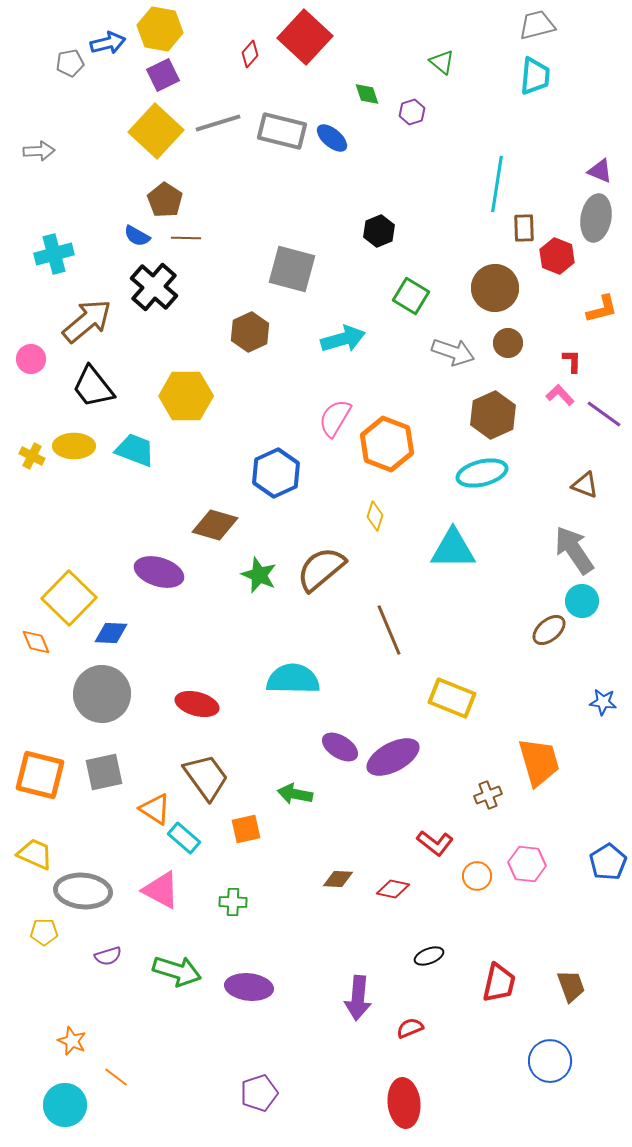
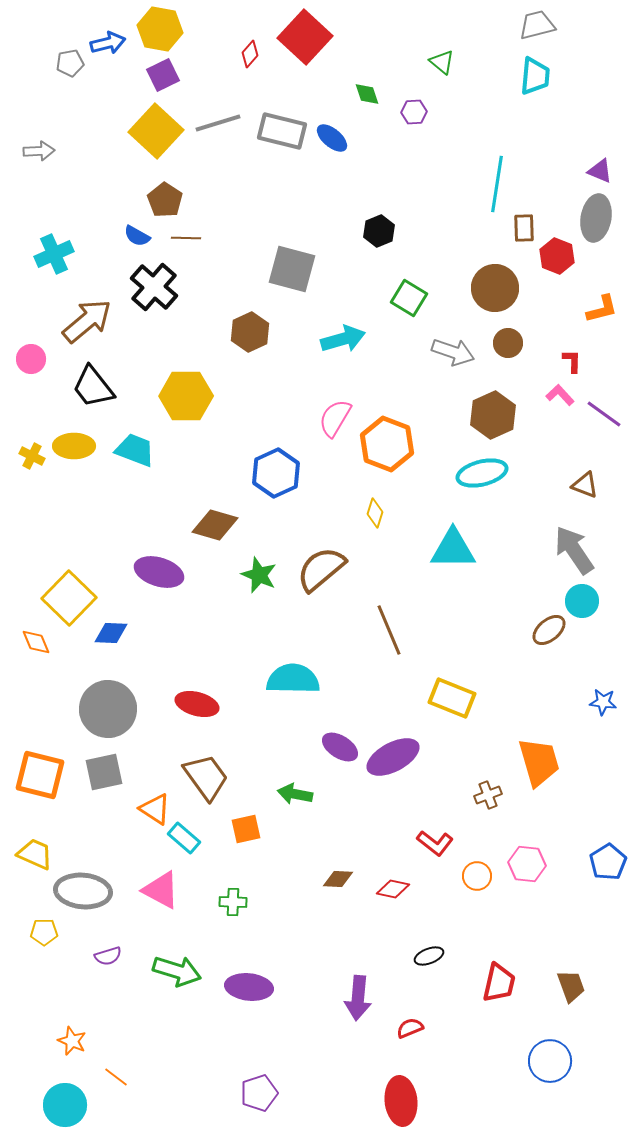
purple hexagon at (412, 112): moved 2 px right; rotated 15 degrees clockwise
cyan cross at (54, 254): rotated 9 degrees counterclockwise
green square at (411, 296): moved 2 px left, 2 px down
yellow diamond at (375, 516): moved 3 px up
gray circle at (102, 694): moved 6 px right, 15 px down
red ellipse at (404, 1103): moved 3 px left, 2 px up
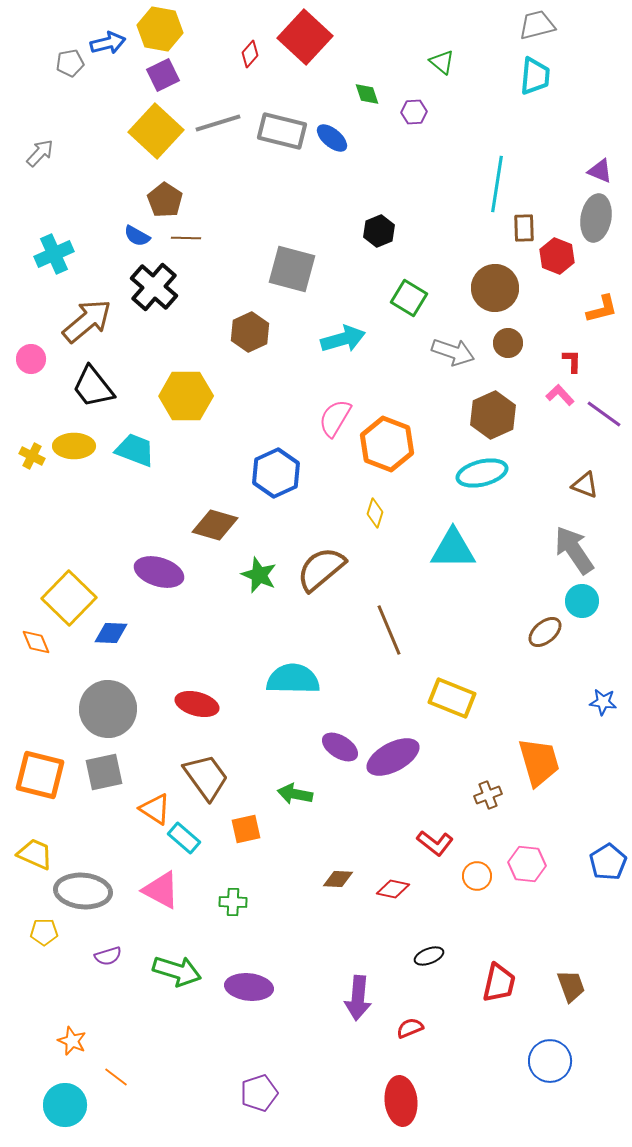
gray arrow at (39, 151): moved 1 px right, 2 px down; rotated 44 degrees counterclockwise
brown ellipse at (549, 630): moved 4 px left, 2 px down
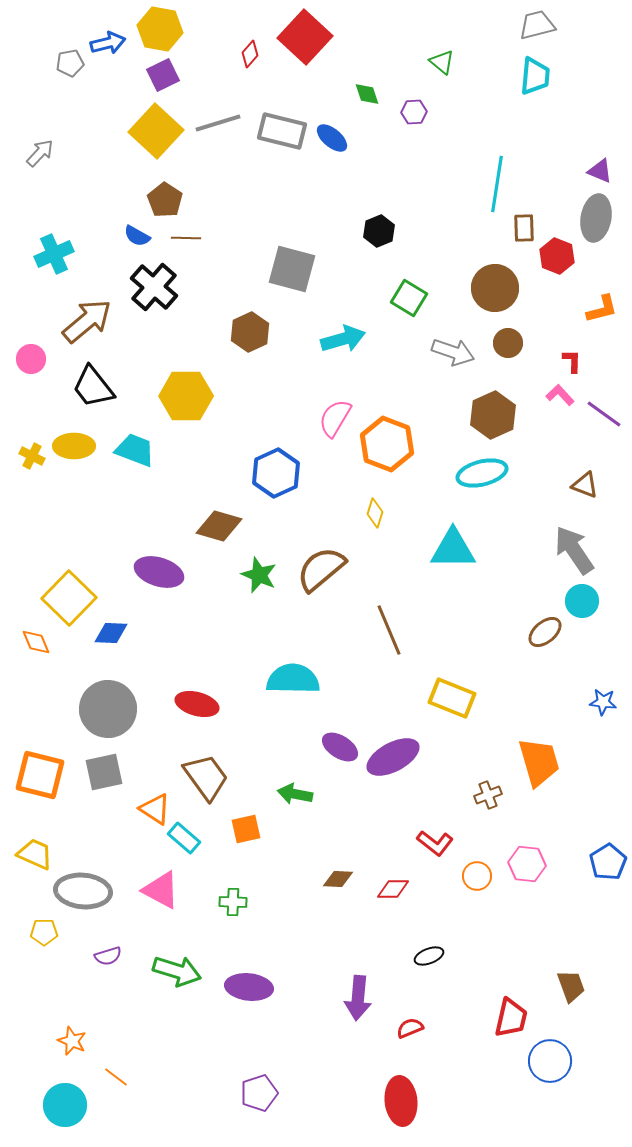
brown diamond at (215, 525): moved 4 px right, 1 px down
red diamond at (393, 889): rotated 12 degrees counterclockwise
red trapezoid at (499, 983): moved 12 px right, 35 px down
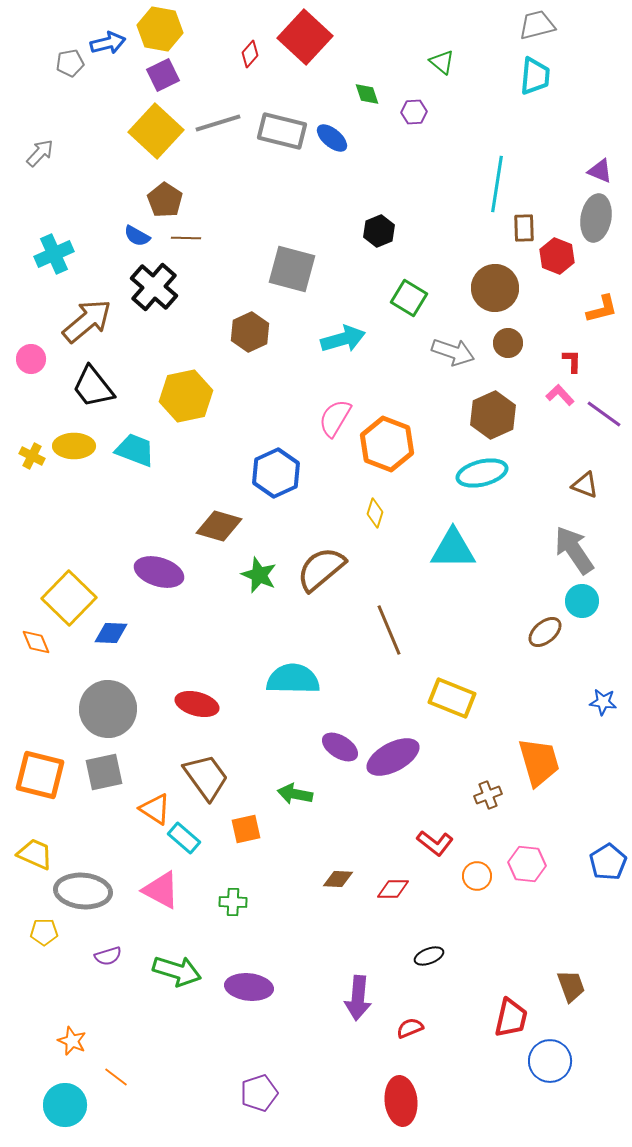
yellow hexagon at (186, 396): rotated 12 degrees counterclockwise
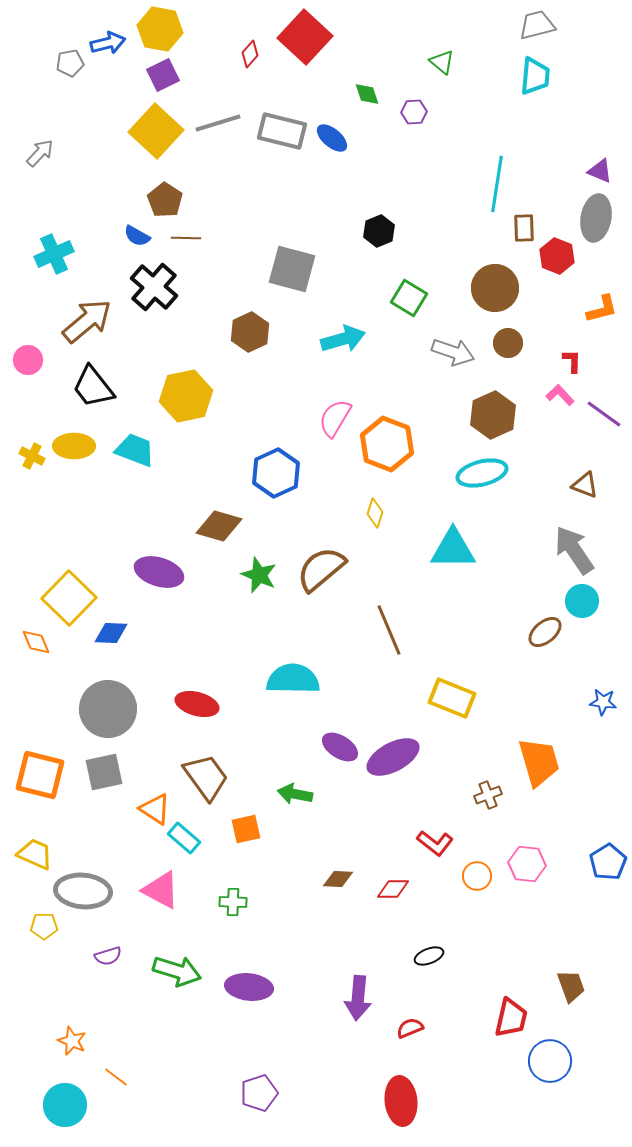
pink circle at (31, 359): moved 3 px left, 1 px down
yellow pentagon at (44, 932): moved 6 px up
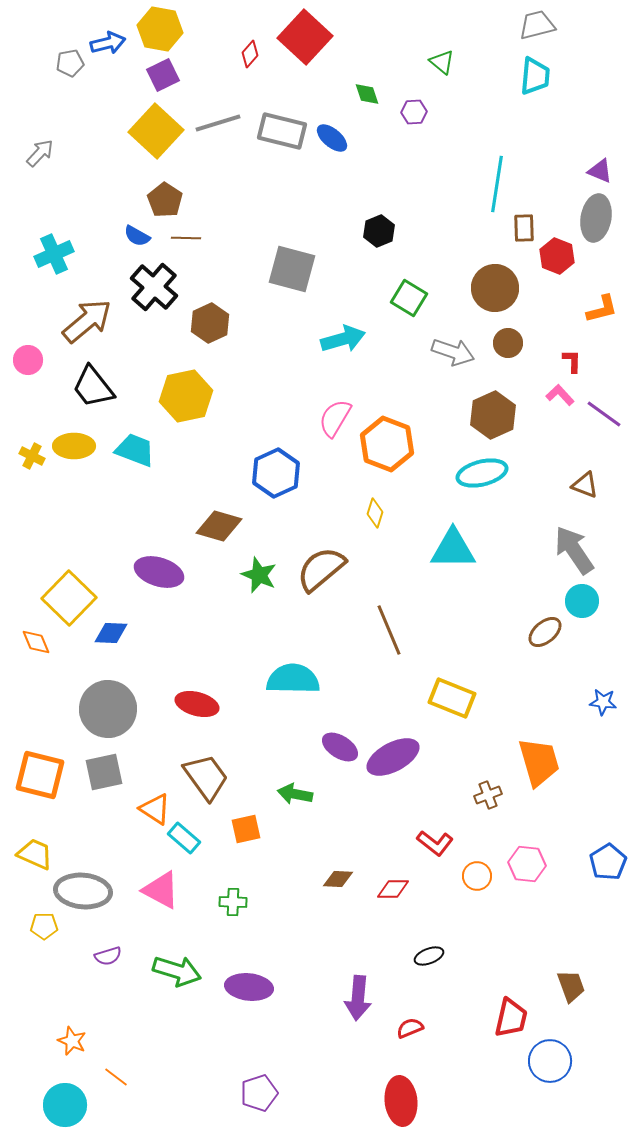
brown hexagon at (250, 332): moved 40 px left, 9 px up
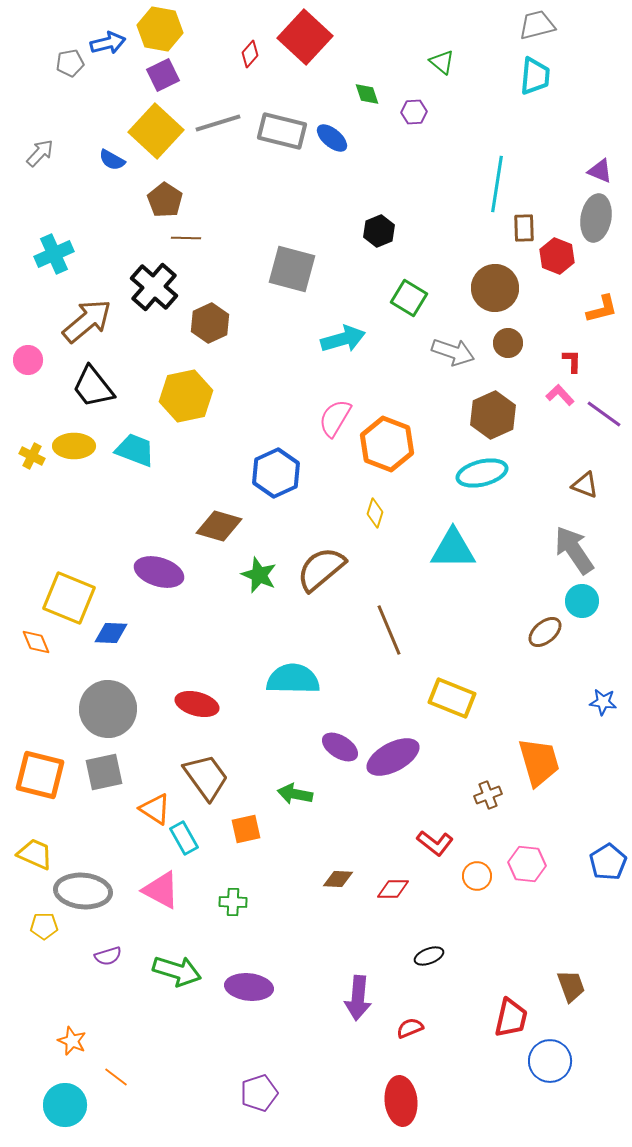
blue semicircle at (137, 236): moved 25 px left, 76 px up
yellow square at (69, 598): rotated 22 degrees counterclockwise
cyan rectangle at (184, 838): rotated 20 degrees clockwise
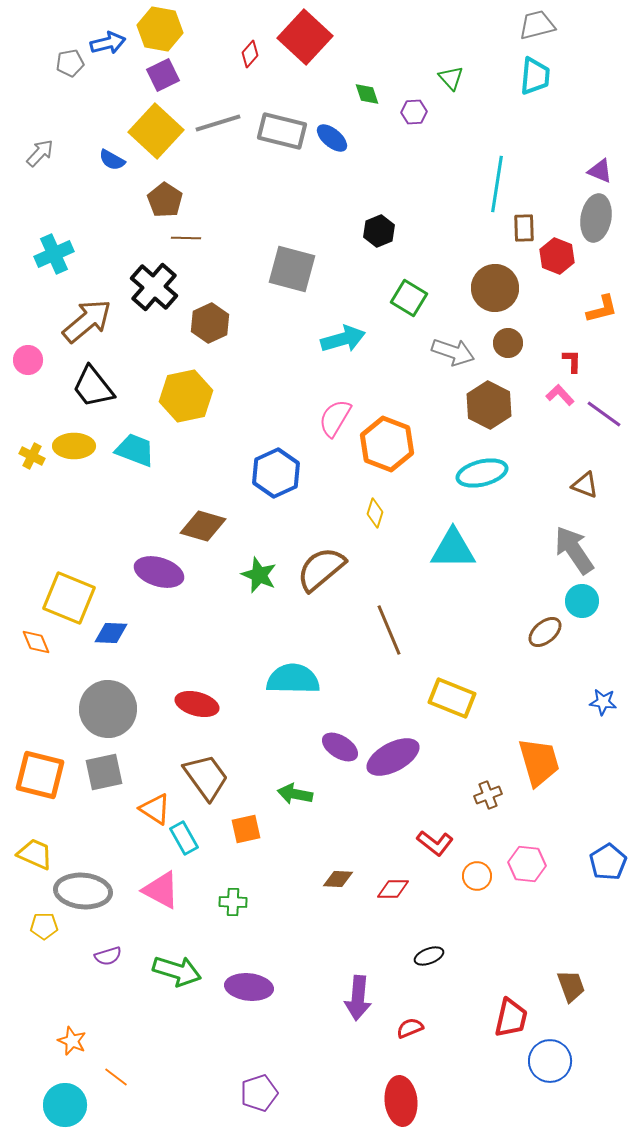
green triangle at (442, 62): moved 9 px right, 16 px down; rotated 8 degrees clockwise
brown hexagon at (493, 415): moved 4 px left, 10 px up; rotated 9 degrees counterclockwise
brown diamond at (219, 526): moved 16 px left
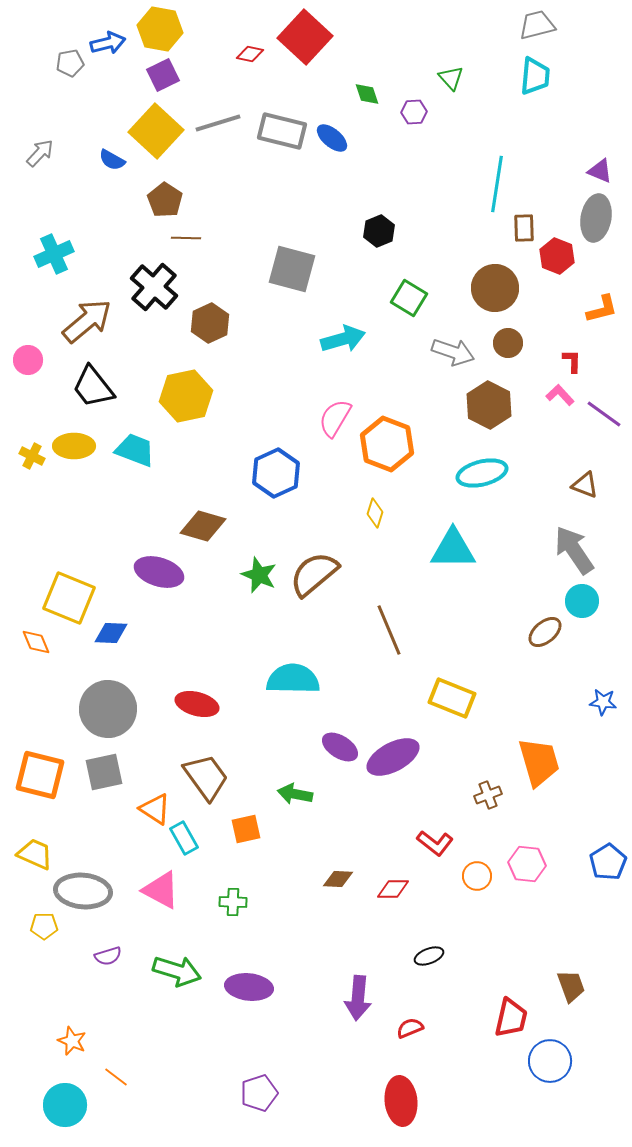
red diamond at (250, 54): rotated 60 degrees clockwise
brown semicircle at (321, 569): moved 7 px left, 5 px down
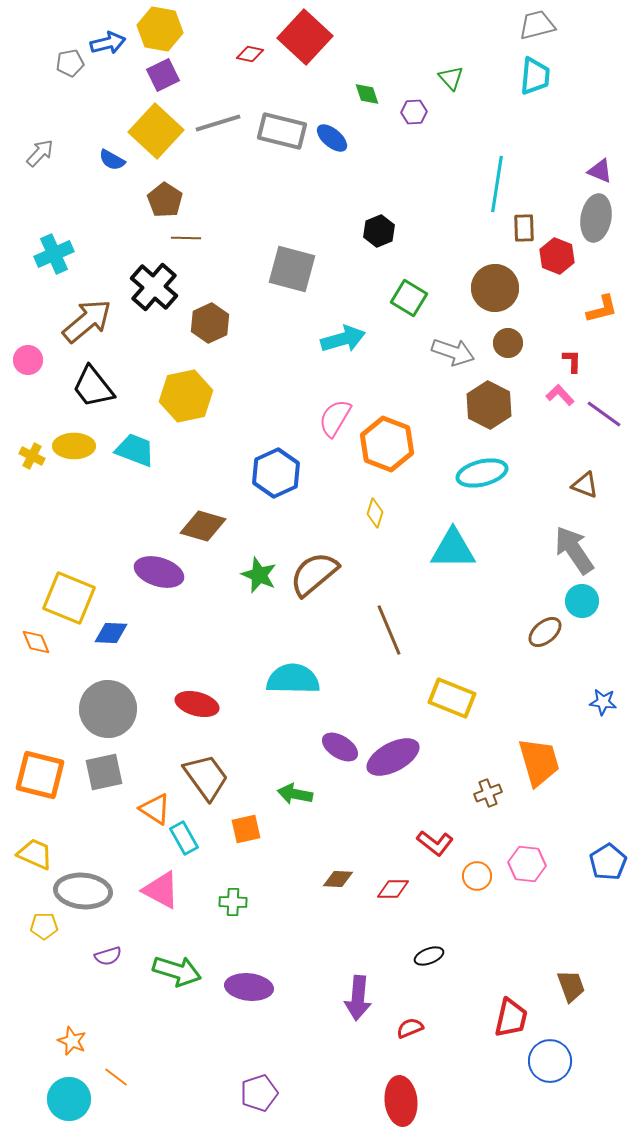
brown cross at (488, 795): moved 2 px up
cyan circle at (65, 1105): moved 4 px right, 6 px up
